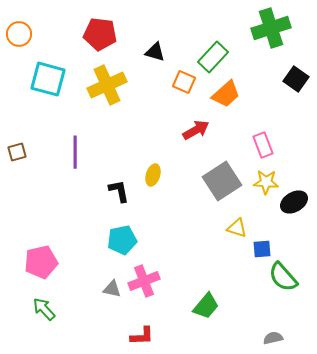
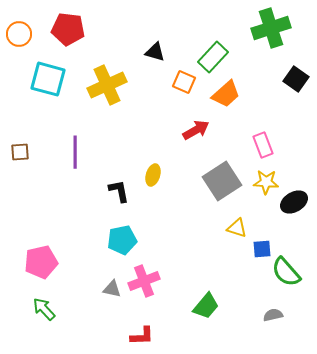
red pentagon: moved 32 px left, 5 px up
brown square: moved 3 px right; rotated 12 degrees clockwise
green semicircle: moved 3 px right, 5 px up
gray semicircle: moved 23 px up
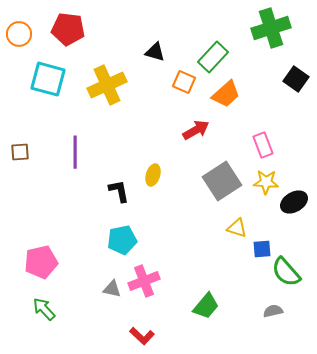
gray semicircle: moved 4 px up
red L-shape: rotated 45 degrees clockwise
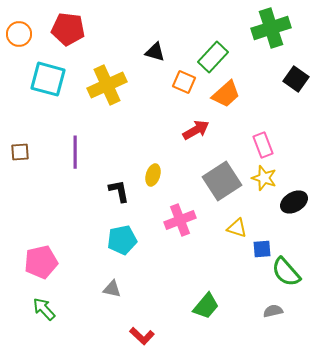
yellow star: moved 2 px left, 4 px up; rotated 15 degrees clockwise
pink cross: moved 36 px right, 61 px up
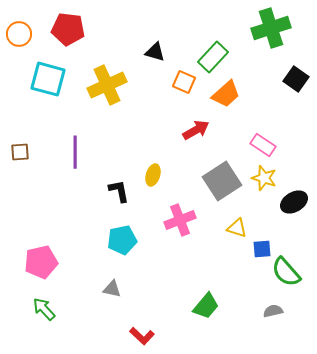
pink rectangle: rotated 35 degrees counterclockwise
